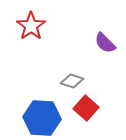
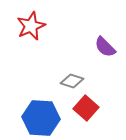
red star: rotated 12 degrees clockwise
purple semicircle: moved 4 px down
blue hexagon: moved 1 px left
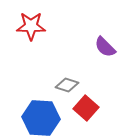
red star: rotated 24 degrees clockwise
gray diamond: moved 5 px left, 4 px down
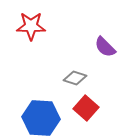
gray diamond: moved 8 px right, 7 px up
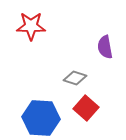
purple semicircle: rotated 35 degrees clockwise
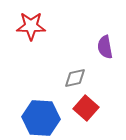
gray diamond: rotated 30 degrees counterclockwise
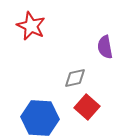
red star: rotated 24 degrees clockwise
red square: moved 1 px right, 1 px up
blue hexagon: moved 1 px left
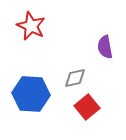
red square: rotated 10 degrees clockwise
blue hexagon: moved 9 px left, 24 px up
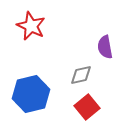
gray diamond: moved 6 px right, 3 px up
blue hexagon: rotated 18 degrees counterclockwise
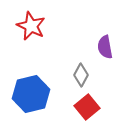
gray diamond: rotated 50 degrees counterclockwise
